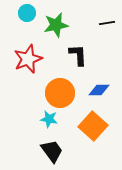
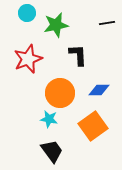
orange square: rotated 12 degrees clockwise
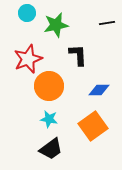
orange circle: moved 11 px left, 7 px up
black trapezoid: moved 1 px left, 2 px up; rotated 90 degrees clockwise
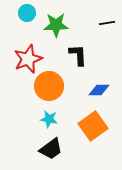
green star: rotated 10 degrees clockwise
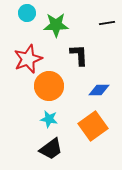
black L-shape: moved 1 px right
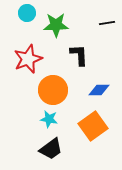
orange circle: moved 4 px right, 4 px down
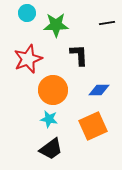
orange square: rotated 12 degrees clockwise
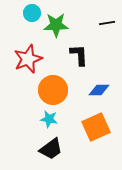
cyan circle: moved 5 px right
orange square: moved 3 px right, 1 px down
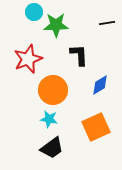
cyan circle: moved 2 px right, 1 px up
blue diamond: moved 1 px right, 5 px up; rotated 30 degrees counterclockwise
black trapezoid: moved 1 px right, 1 px up
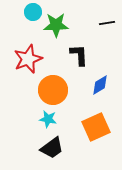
cyan circle: moved 1 px left
cyan star: moved 1 px left
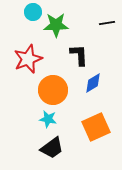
blue diamond: moved 7 px left, 2 px up
